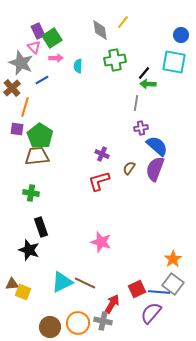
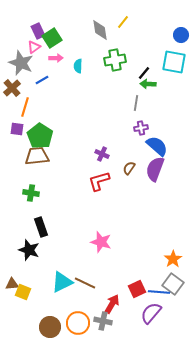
pink triangle at (34, 47): rotated 40 degrees clockwise
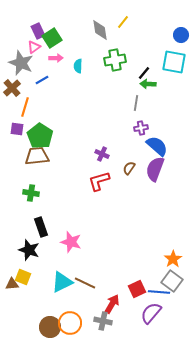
pink star at (101, 242): moved 30 px left
gray square at (173, 284): moved 1 px left, 3 px up
yellow square at (23, 292): moved 15 px up
orange circle at (78, 323): moved 8 px left
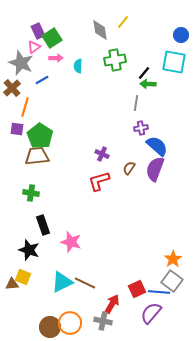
black rectangle at (41, 227): moved 2 px right, 2 px up
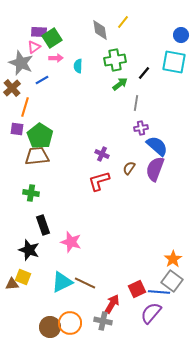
purple rectangle at (38, 31): moved 1 px right, 1 px down; rotated 63 degrees counterclockwise
green arrow at (148, 84): moved 28 px left; rotated 140 degrees clockwise
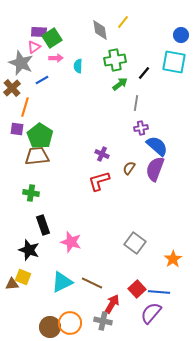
gray square at (172, 281): moved 37 px left, 38 px up
brown line at (85, 283): moved 7 px right
red square at (137, 289): rotated 18 degrees counterclockwise
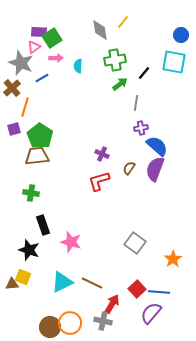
blue line at (42, 80): moved 2 px up
purple square at (17, 129): moved 3 px left; rotated 24 degrees counterclockwise
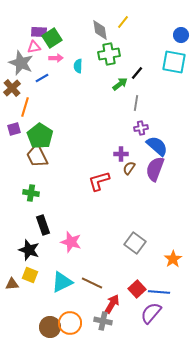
pink triangle at (34, 47): rotated 24 degrees clockwise
green cross at (115, 60): moved 6 px left, 6 px up
black line at (144, 73): moved 7 px left
purple cross at (102, 154): moved 19 px right; rotated 24 degrees counterclockwise
brown trapezoid at (37, 156): rotated 110 degrees counterclockwise
yellow square at (23, 277): moved 7 px right, 2 px up
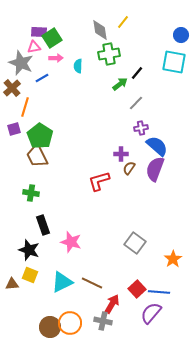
gray line at (136, 103): rotated 35 degrees clockwise
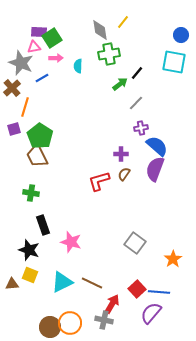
brown semicircle at (129, 168): moved 5 px left, 6 px down
gray cross at (103, 321): moved 1 px right, 1 px up
